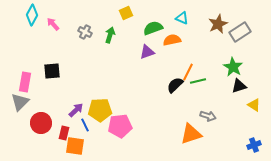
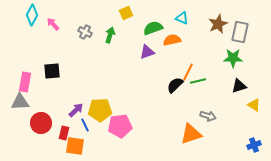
gray rectangle: rotated 45 degrees counterclockwise
green star: moved 9 px up; rotated 30 degrees counterclockwise
gray triangle: rotated 42 degrees clockwise
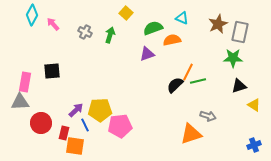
yellow square: rotated 24 degrees counterclockwise
purple triangle: moved 2 px down
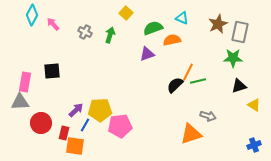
blue line: rotated 56 degrees clockwise
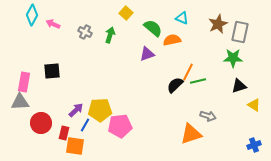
pink arrow: rotated 24 degrees counterclockwise
green semicircle: rotated 60 degrees clockwise
pink rectangle: moved 1 px left
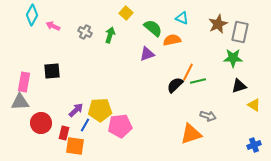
pink arrow: moved 2 px down
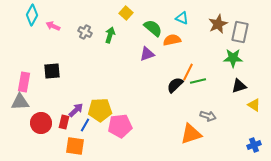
red rectangle: moved 11 px up
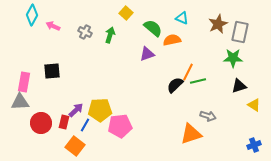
orange square: rotated 30 degrees clockwise
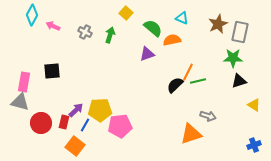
black triangle: moved 5 px up
gray triangle: rotated 18 degrees clockwise
